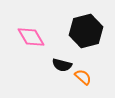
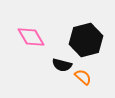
black hexagon: moved 9 px down
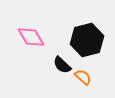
black hexagon: moved 1 px right
black semicircle: rotated 30 degrees clockwise
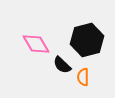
pink diamond: moved 5 px right, 7 px down
orange semicircle: rotated 132 degrees counterclockwise
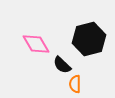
black hexagon: moved 2 px right, 1 px up
orange semicircle: moved 8 px left, 7 px down
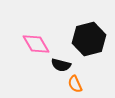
black semicircle: moved 1 px left; rotated 30 degrees counterclockwise
orange semicircle: rotated 24 degrees counterclockwise
